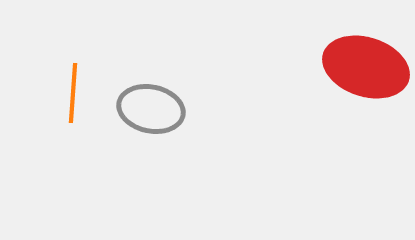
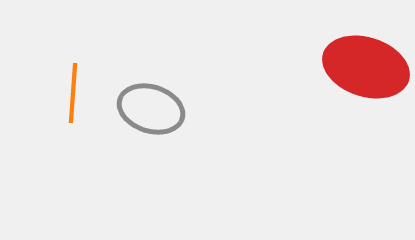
gray ellipse: rotated 6 degrees clockwise
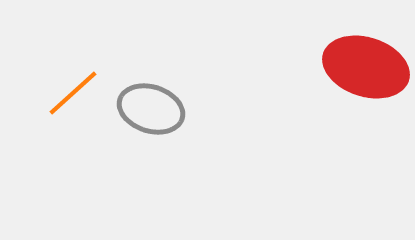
orange line: rotated 44 degrees clockwise
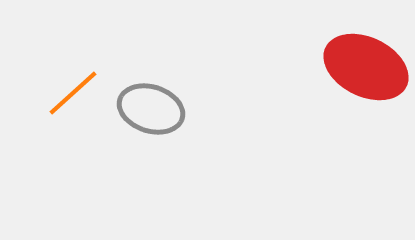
red ellipse: rotated 8 degrees clockwise
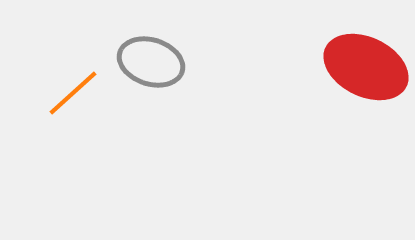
gray ellipse: moved 47 px up
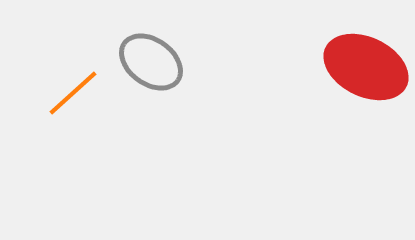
gray ellipse: rotated 18 degrees clockwise
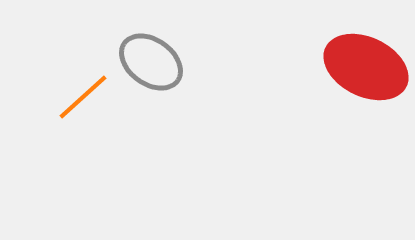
orange line: moved 10 px right, 4 px down
